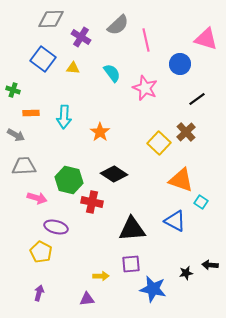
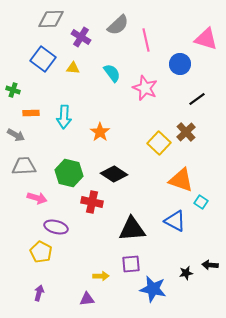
green hexagon: moved 7 px up
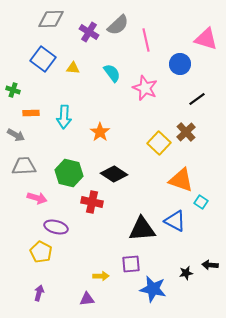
purple cross: moved 8 px right, 5 px up
black triangle: moved 10 px right
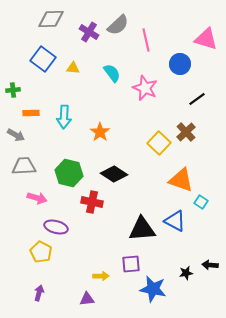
green cross: rotated 24 degrees counterclockwise
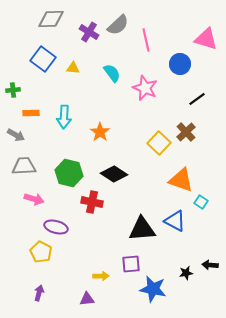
pink arrow: moved 3 px left, 1 px down
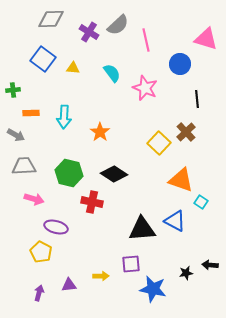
black line: rotated 60 degrees counterclockwise
purple triangle: moved 18 px left, 14 px up
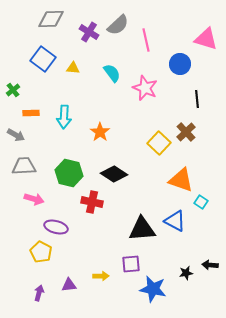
green cross: rotated 32 degrees counterclockwise
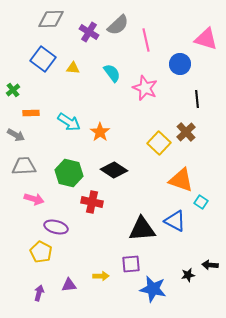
cyan arrow: moved 5 px right, 5 px down; rotated 60 degrees counterclockwise
black diamond: moved 4 px up
black star: moved 2 px right, 2 px down
